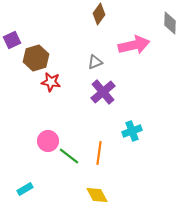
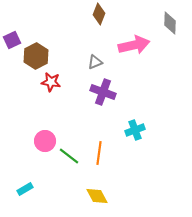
brown diamond: rotated 15 degrees counterclockwise
brown hexagon: moved 2 px up; rotated 10 degrees counterclockwise
purple cross: rotated 30 degrees counterclockwise
cyan cross: moved 3 px right, 1 px up
pink circle: moved 3 px left
yellow diamond: moved 1 px down
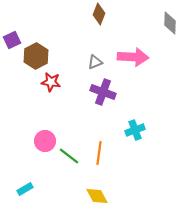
pink arrow: moved 1 px left, 12 px down; rotated 16 degrees clockwise
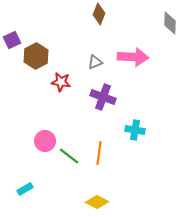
red star: moved 10 px right
purple cross: moved 5 px down
cyan cross: rotated 30 degrees clockwise
yellow diamond: moved 6 px down; rotated 35 degrees counterclockwise
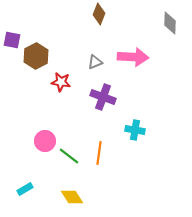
purple square: rotated 36 degrees clockwise
yellow diamond: moved 25 px left, 5 px up; rotated 30 degrees clockwise
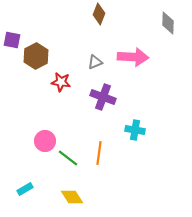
gray diamond: moved 2 px left
green line: moved 1 px left, 2 px down
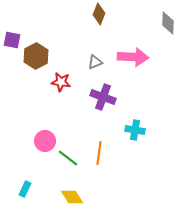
cyan rectangle: rotated 35 degrees counterclockwise
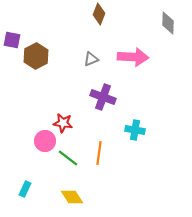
gray triangle: moved 4 px left, 3 px up
red star: moved 2 px right, 41 px down
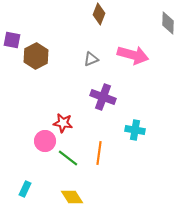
pink arrow: moved 2 px up; rotated 12 degrees clockwise
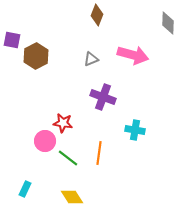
brown diamond: moved 2 px left, 1 px down
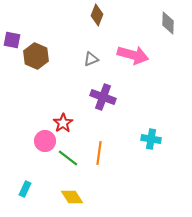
brown hexagon: rotated 10 degrees counterclockwise
red star: rotated 30 degrees clockwise
cyan cross: moved 16 px right, 9 px down
